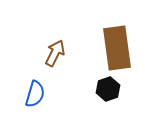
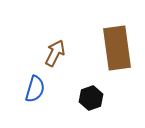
black hexagon: moved 17 px left, 9 px down
blue semicircle: moved 5 px up
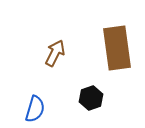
blue semicircle: moved 20 px down
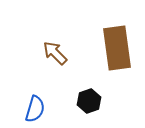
brown arrow: rotated 72 degrees counterclockwise
black hexagon: moved 2 px left, 3 px down
